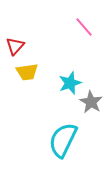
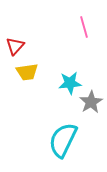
pink line: rotated 25 degrees clockwise
cyan star: rotated 15 degrees clockwise
gray star: rotated 10 degrees clockwise
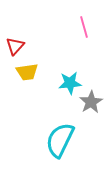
cyan semicircle: moved 3 px left
